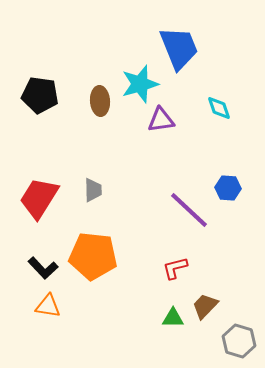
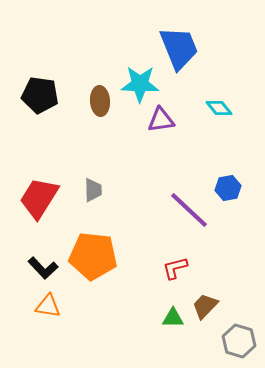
cyan star: rotated 18 degrees clockwise
cyan diamond: rotated 20 degrees counterclockwise
blue hexagon: rotated 15 degrees counterclockwise
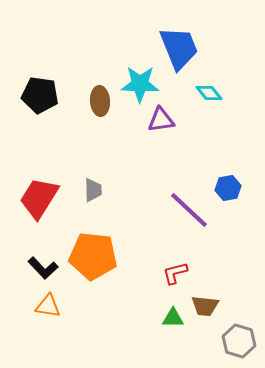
cyan diamond: moved 10 px left, 15 px up
red L-shape: moved 5 px down
brown trapezoid: rotated 128 degrees counterclockwise
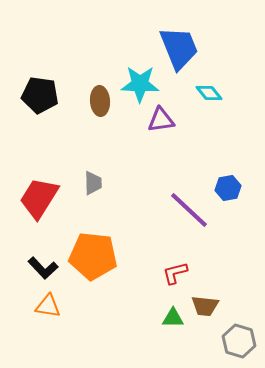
gray trapezoid: moved 7 px up
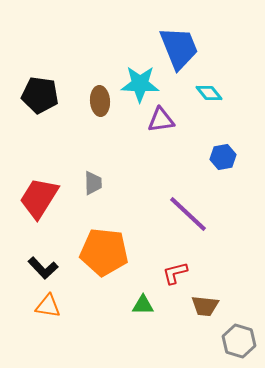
blue hexagon: moved 5 px left, 31 px up
purple line: moved 1 px left, 4 px down
orange pentagon: moved 11 px right, 4 px up
green triangle: moved 30 px left, 13 px up
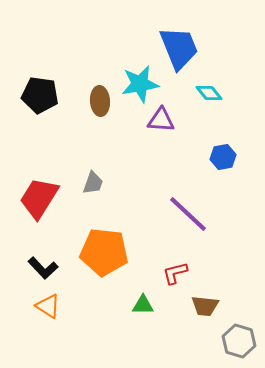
cyan star: rotated 12 degrees counterclockwise
purple triangle: rotated 12 degrees clockwise
gray trapezoid: rotated 20 degrees clockwise
orange triangle: rotated 24 degrees clockwise
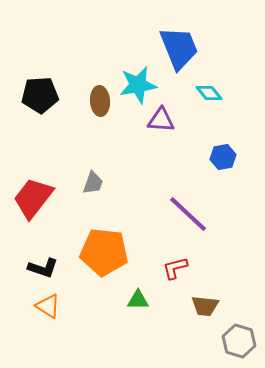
cyan star: moved 2 px left, 1 px down
black pentagon: rotated 12 degrees counterclockwise
red trapezoid: moved 6 px left; rotated 6 degrees clockwise
black L-shape: rotated 28 degrees counterclockwise
red L-shape: moved 5 px up
green triangle: moved 5 px left, 5 px up
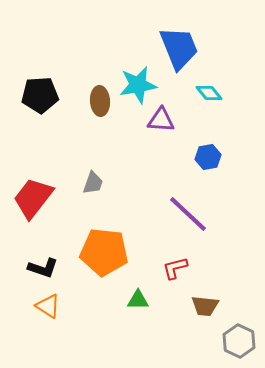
blue hexagon: moved 15 px left
gray hexagon: rotated 8 degrees clockwise
